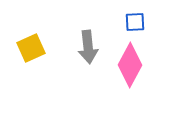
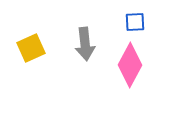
gray arrow: moved 3 px left, 3 px up
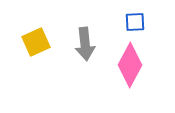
yellow square: moved 5 px right, 6 px up
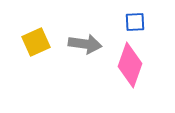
gray arrow: rotated 76 degrees counterclockwise
pink diamond: rotated 9 degrees counterclockwise
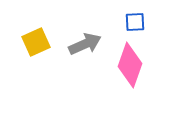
gray arrow: rotated 32 degrees counterclockwise
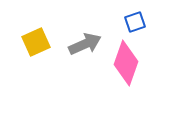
blue square: rotated 15 degrees counterclockwise
pink diamond: moved 4 px left, 2 px up
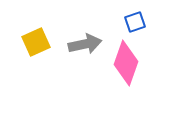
gray arrow: rotated 12 degrees clockwise
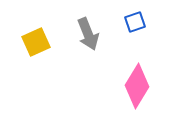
gray arrow: moved 3 px right, 10 px up; rotated 80 degrees clockwise
pink diamond: moved 11 px right, 23 px down; rotated 12 degrees clockwise
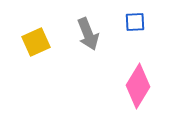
blue square: rotated 15 degrees clockwise
pink diamond: moved 1 px right
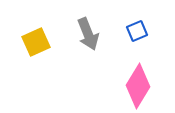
blue square: moved 2 px right, 9 px down; rotated 20 degrees counterclockwise
